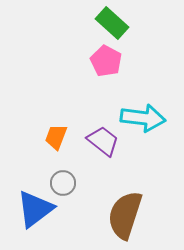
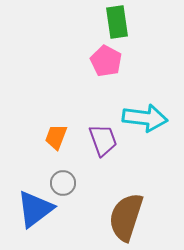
green rectangle: moved 5 px right, 1 px up; rotated 40 degrees clockwise
cyan arrow: moved 2 px right
purple trapezoid: moved 1 px up; rotated 32 degrees clockwise
brown semicircle: moved 1 px right, 2 px down
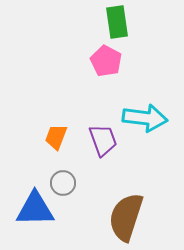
blue triangle: rotated 36 degrees clockwise
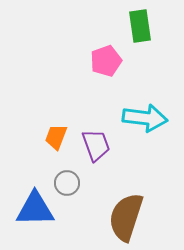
green rectangle: moved 23 px right, 4 px down
pink pentagon: rotated 24 degrees clockwise
purple trapezoid: moved 7 px left, 5 px down
gray circle: moved 4 px right
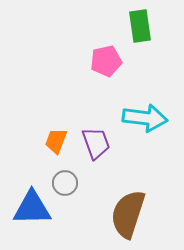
pink pentagon: rotated 8 degrees clockwise
orange trapezoid: moved 4 px down
purple trapezoid: moved 2 px up
gray circle: moved 2 px left
blue triangle: moved 3 px left, 1 px up
brown semicircle: moved 2 px right, 3 px up
